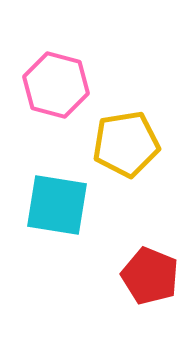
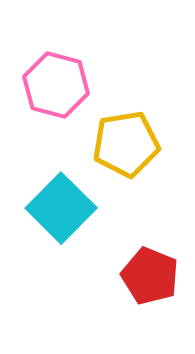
cyan square: moved 4 px right, 3 px down; rotated 36 degrees clockwise
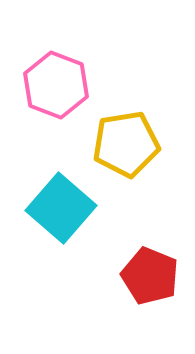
pink hexagon: rotated 6 degrees clockwise
cyan square: rotated 4 degrees counterclockwise
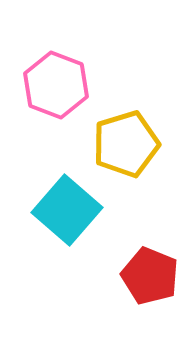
yellow pentagon: rotated 8 degrees counterclockwise
cyan square: moved 6 px right, 2 px down
